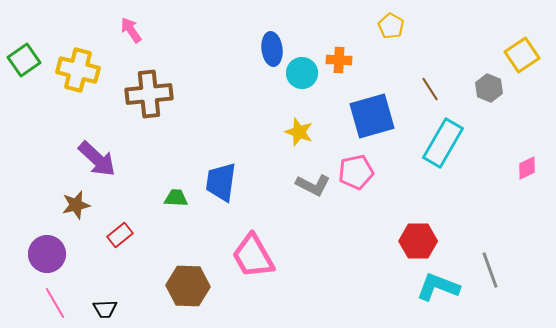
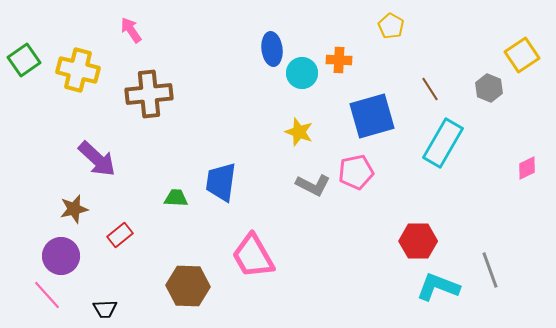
brown star: moved 2 px left, 4 px down
purple circle: moved 14 px right, 2 px down
pink line: moved 8 px left, 8 px up; rotated 12 degrees counterclockwise
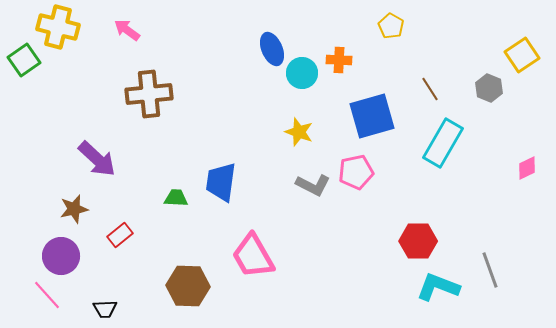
pink arrow: moved 4 px left; rotated 20 degrees counterclockwise
blue ellipse: rotated 16 degrees counterclockwise
yellow cross: moved 20 px left, 43 px up
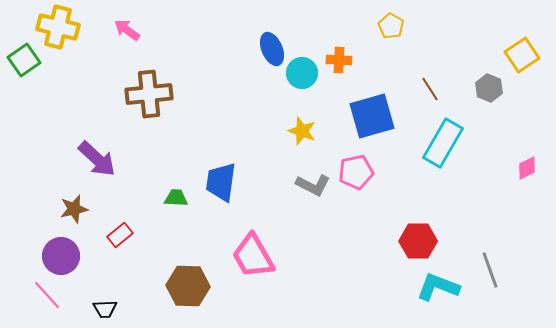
yellow star: moved 3 px right, 1 px up
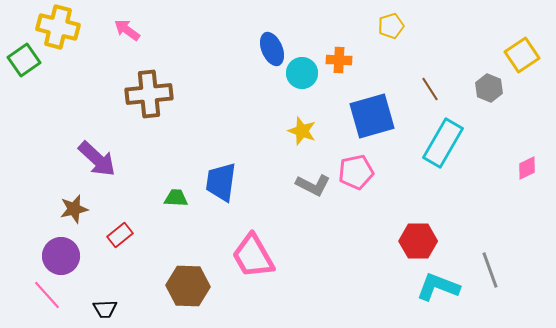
yellow pentagon: rotated 25 degrees clockwise
